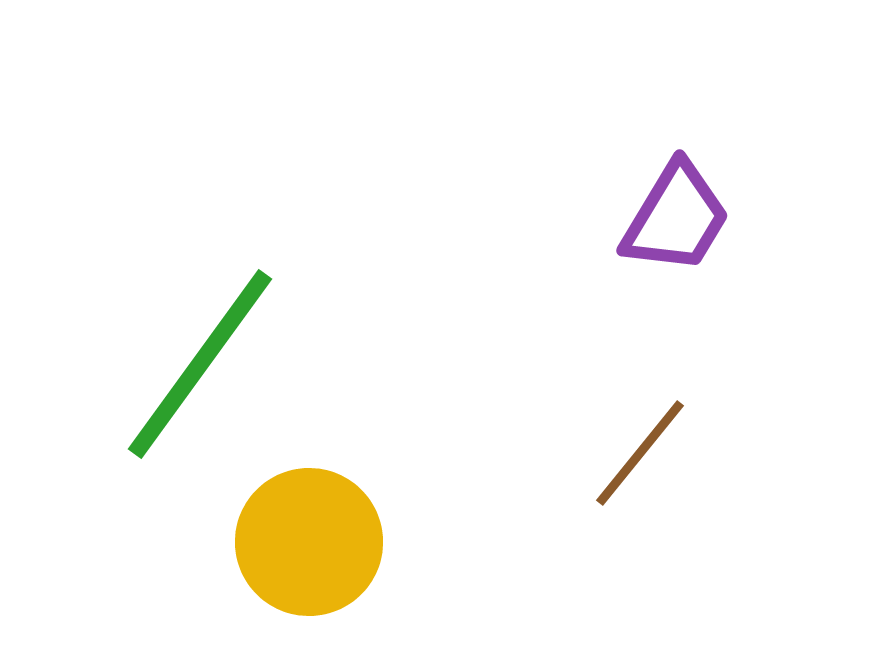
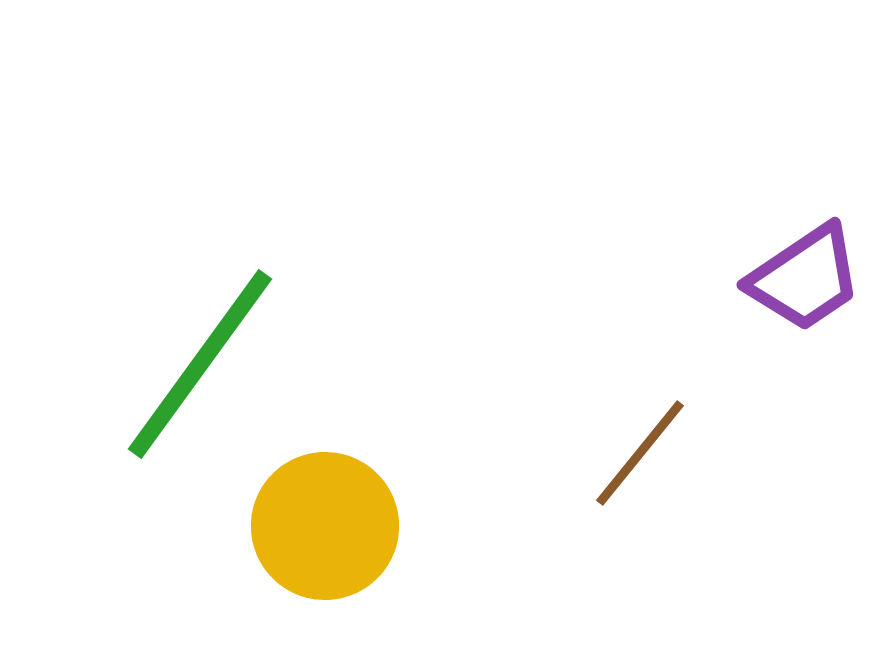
purple trapezoid: moved 129 px right, 60 px down; rotated 25 degrees clockwise
yellow circle: moved 16 px right, 16 px up
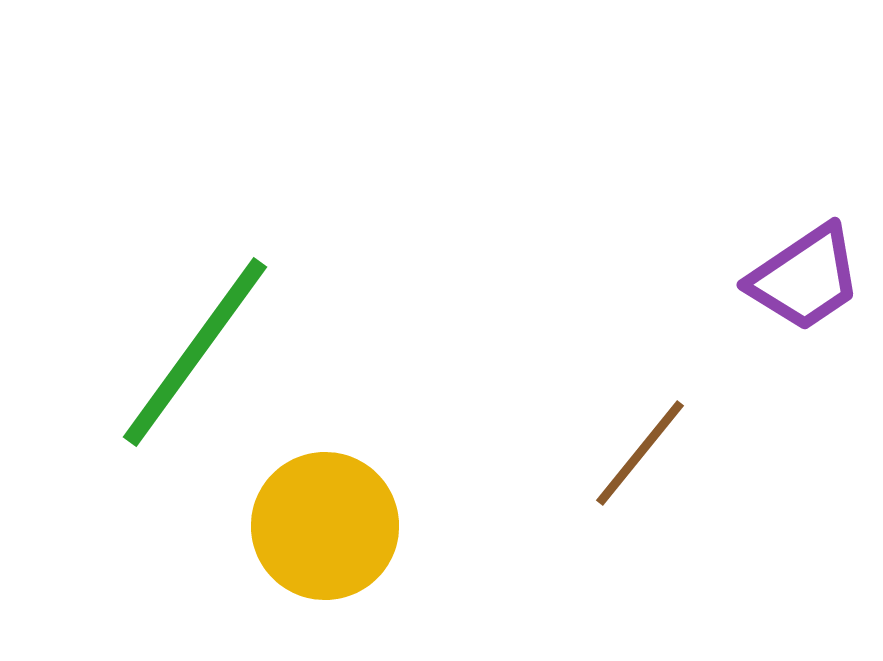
green line: moved 5 px left, 12 px up
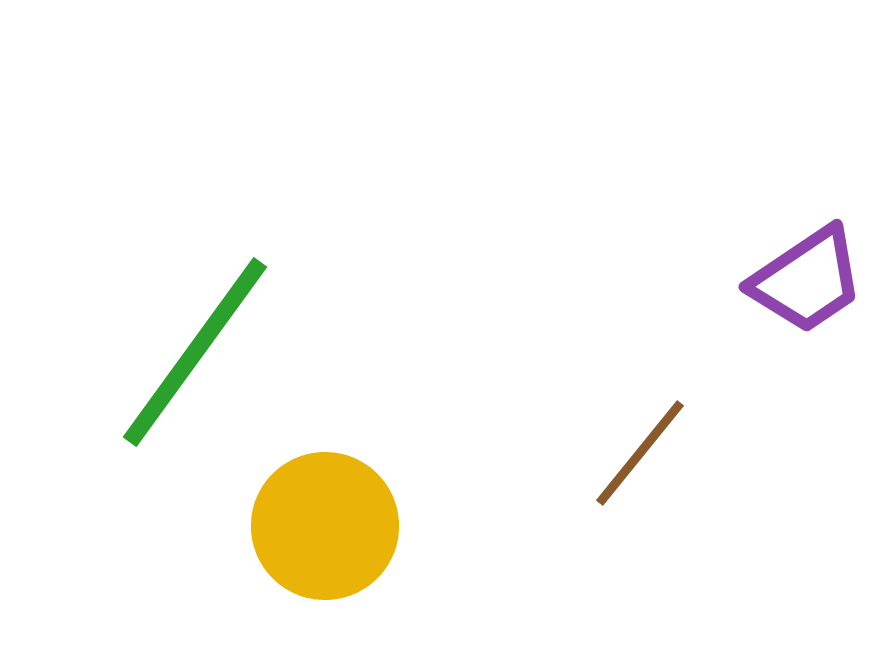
purple trapezoid: moved 2 px right, 2 px down
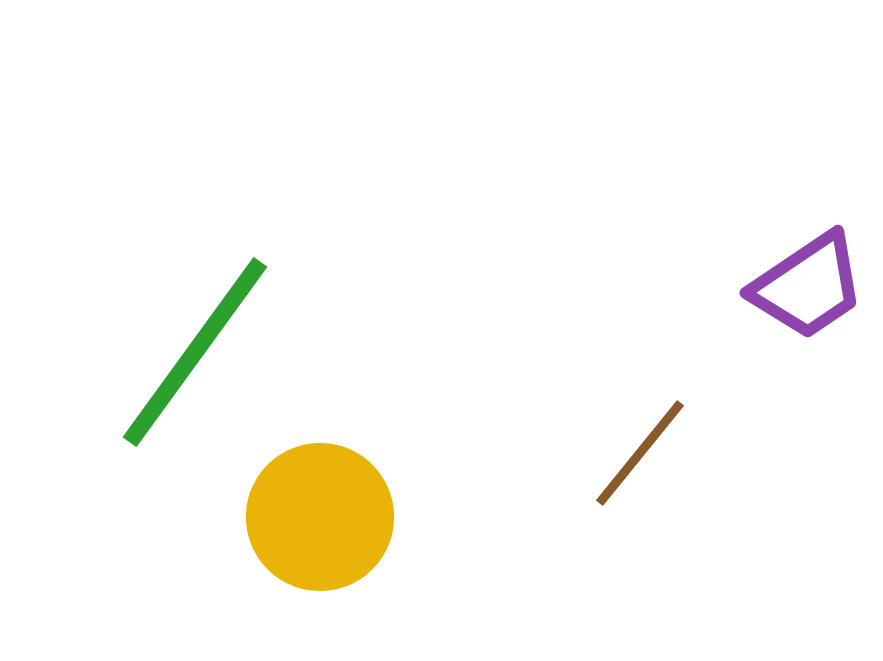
purple trapezoid: moved 1 px right, 6 px down
yellow circle: moved 5 px left, 9 px up
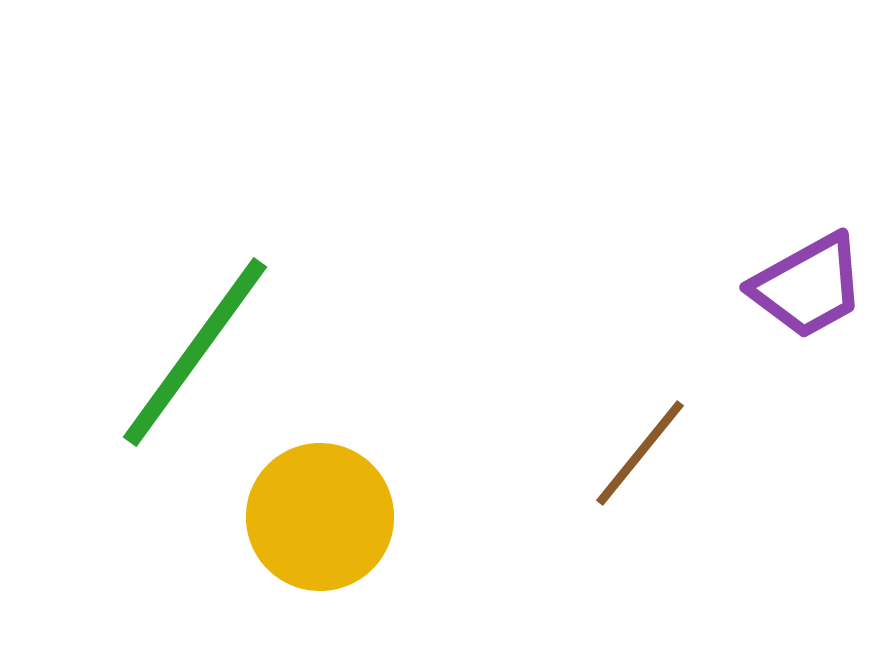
purple trapezoid: rotated 5 degrees clockwise
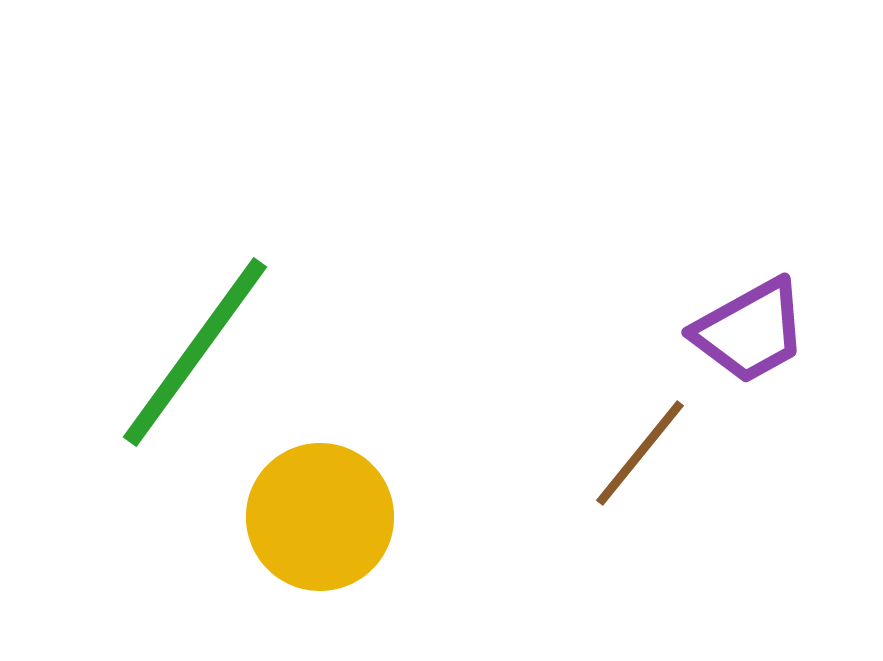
purple trapezoid: moved 58 px left, 45 px down
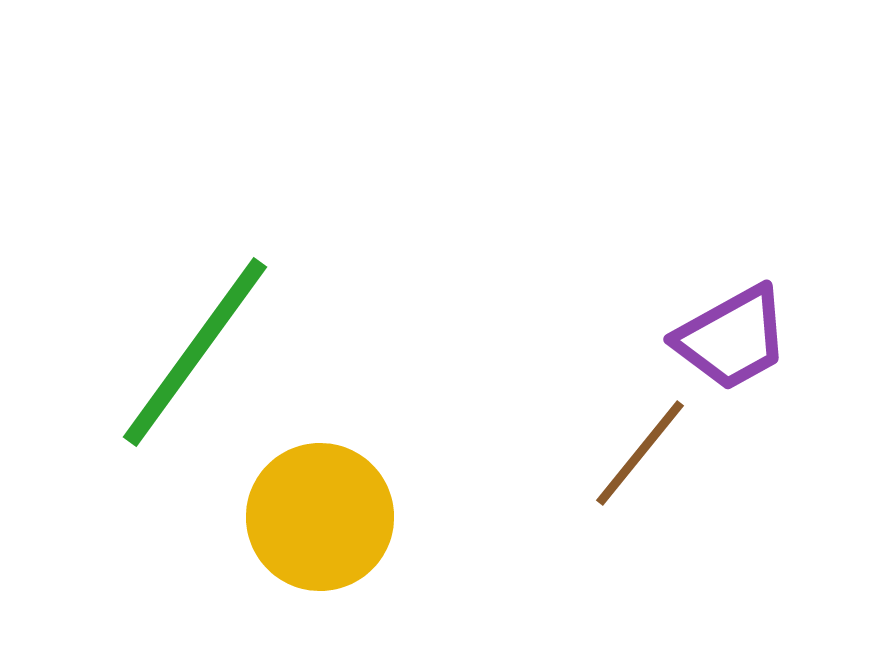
purple trapezoid: moved 18 px left, 7 px down
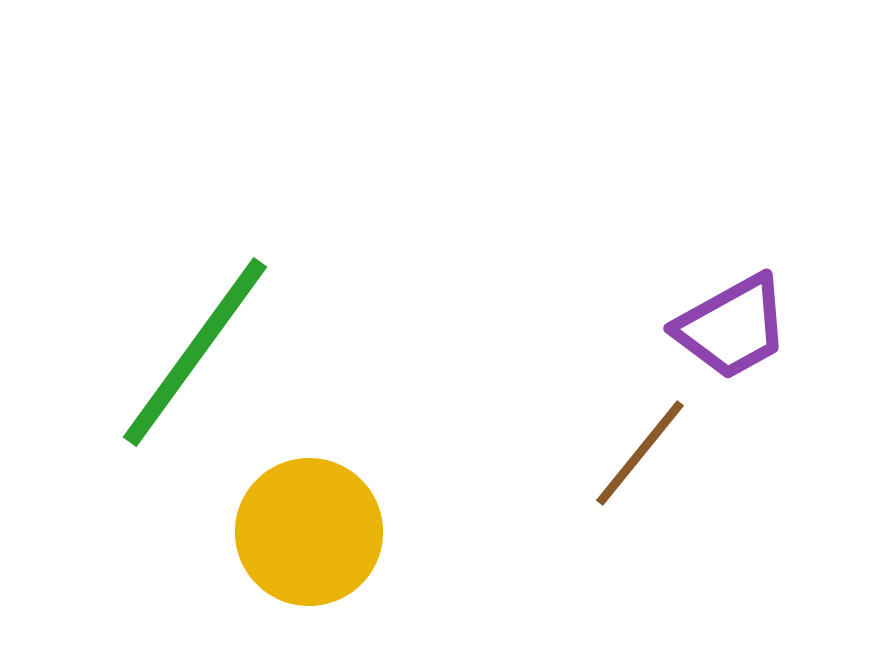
purple trapezoid: moved 11 px up
yellow circle: moved 11 px left, 15 px down
